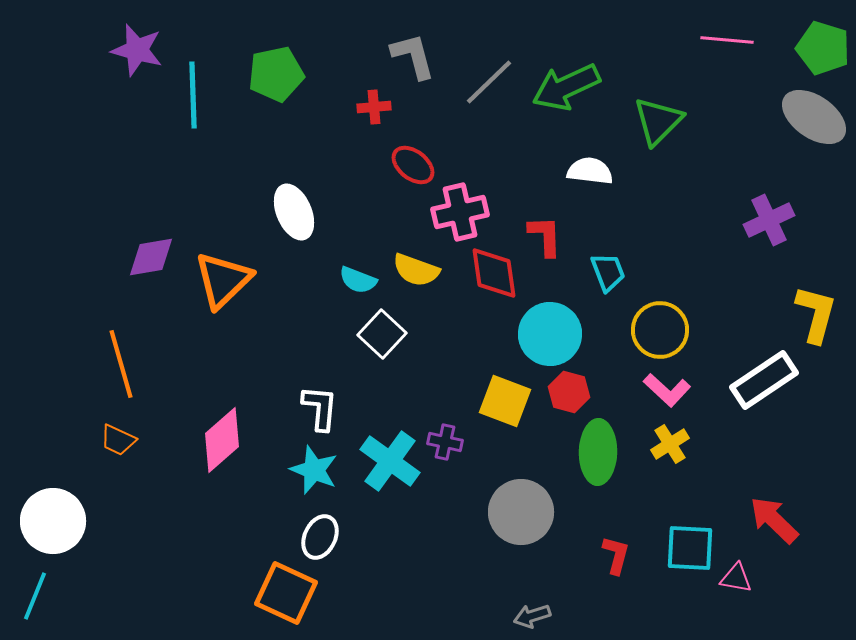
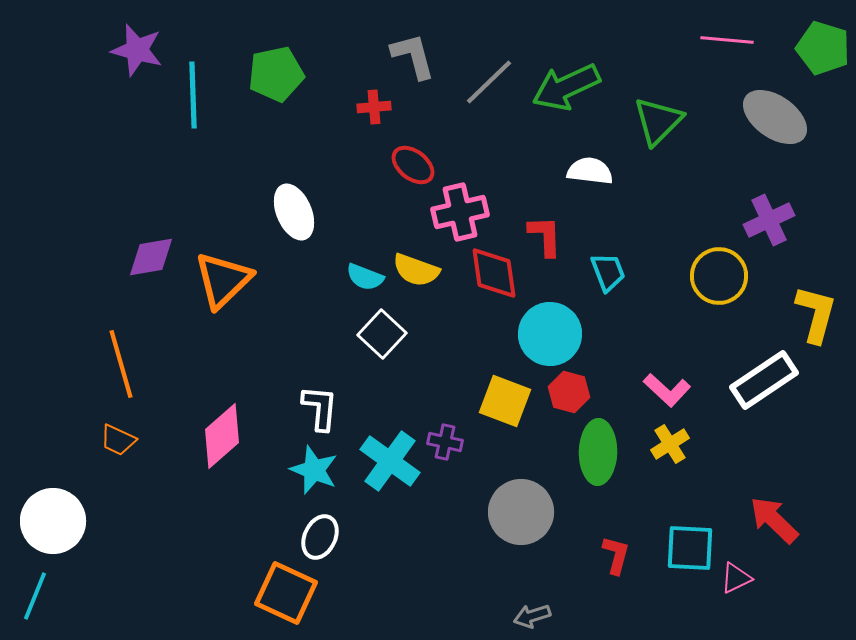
gray ellipse at (814, 117): moved 39 px left
cyan semicircle at (358, 280): moved 7 px right, 3 px up
yellow circle at (660, 330): moved 59 px right, 54 px up
pink diamond at (222, 440): moved 4 px up
pink triangle at (736, 578): rotated 36 degrees counterclockwise
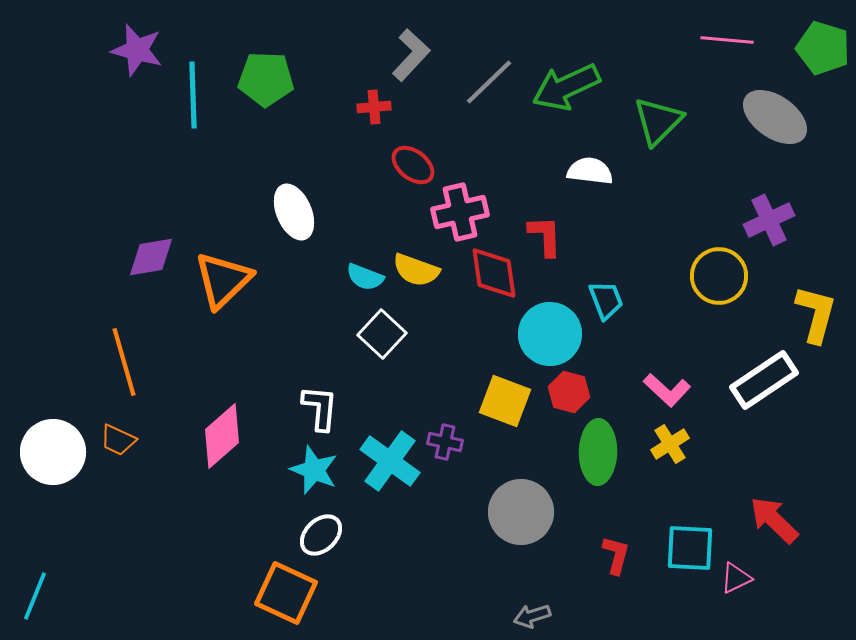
gray L-shape at (413, 56): moved 2 px left, 1 px up; rotated 58 degrees clockwise
green pentagon at (276, 74): moved 10 px left, 5 px down; rotated 14 degrees clockwise
cyan trapezoid at (608, 272): moved 2 px left, 28 px down
orange line at (121, 364): moved 3 px right, 2 px up
white circle at (53, 521): moved 69 px up
white ellipse at (320, 537): moved 1 px right, 2 px up; rotated 21 degrees clockwise
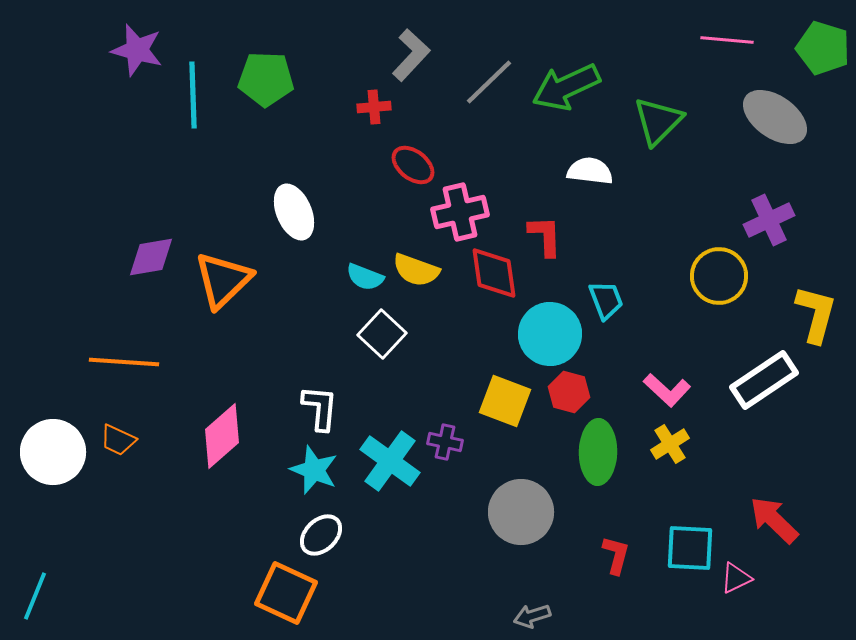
orange line at (124, 362): rotated 70 degrees counterclockwise
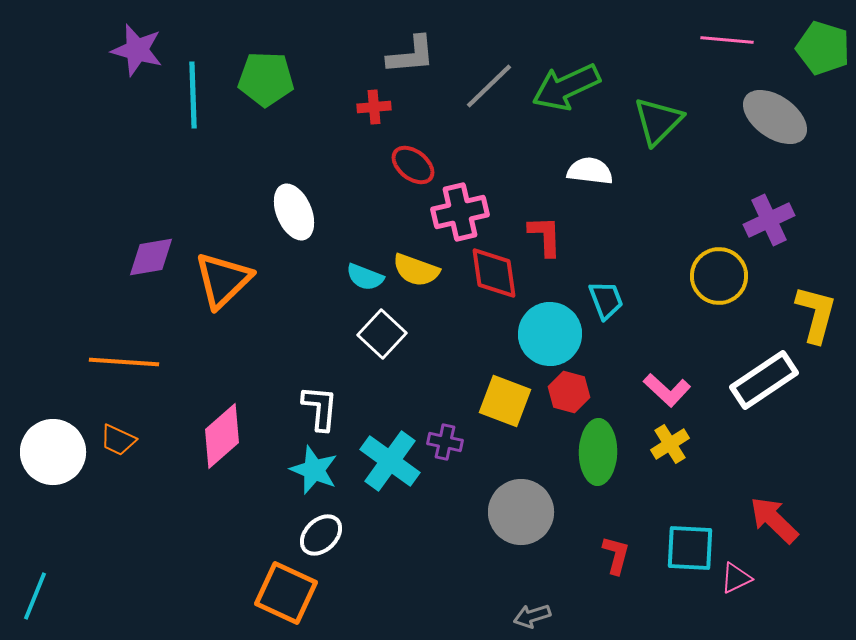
gray L-shape at (411, 55): rotated 42 degrees clockwise
gray line at (489, 82): moved 4 px down
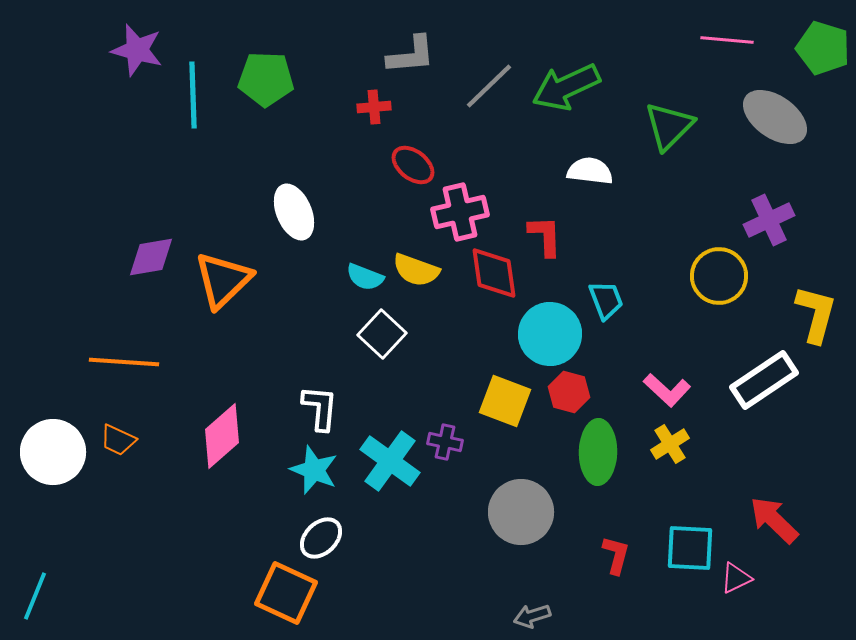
green triangle at (658, 121): moved 11 px right, 5 px down
white ellipse at (321, 535): moved 3 px down
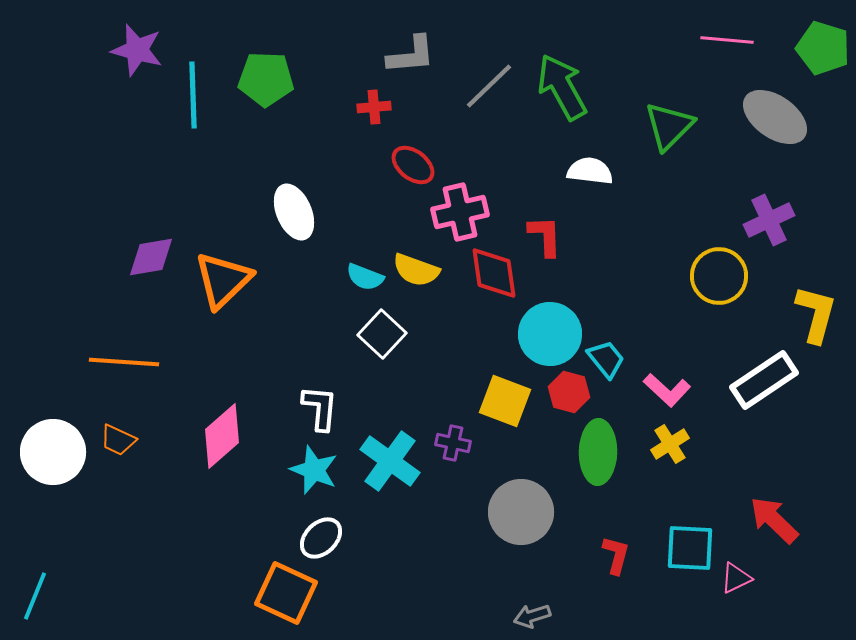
green arrow at (566, 87): moved 4 px left; rotated 86 degrees clockwise
cyan trapezoid at (606, 300): moved 59 px down; rotated 18 degrees counterclockwise
purple cross at (445, 442): moved 8 px right, 1 px down
